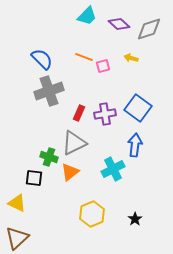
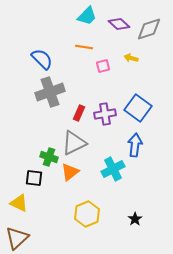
orange line: moved 10 px up; rotated 12 degrees counterclockwise
gray cross: moved 1 px right, 1 px down
yellow triangle: moved 2 px right
yellow hexagon: moved 5 px left
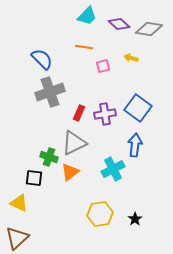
gray diamond: rotated 28 degrees clockwise
yellow hexagon: moved 13 px right; rotated 15 degrees clockwise
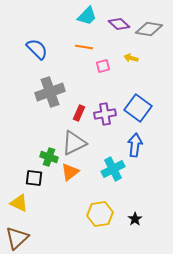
blue semicircle: moved 5 px left, 10 px up
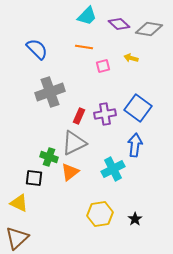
red rectangle: moved 3 px down
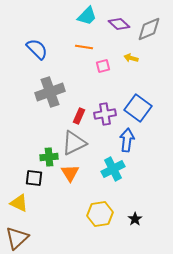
gray diamond: rotated 32 degrees counterclockwise
blue arrow: moved 8 px left, 5 px up
green cross: rotated 24 degrees counterclockwise
orange triangle: moved 1 px down; rotated 24 degrees counterclockwise
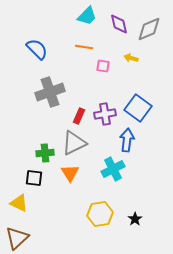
purple diamond: rotated 35 degrees clockwise
pink square: rotated 24 degrees clockwise
green cross: moved 4 px left, 4 px up
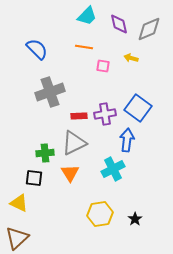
red rectangle: rotated 63 degrees clockwise
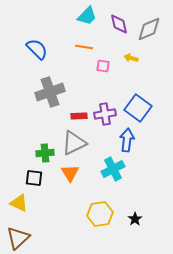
brown triangle: moved 1 px right
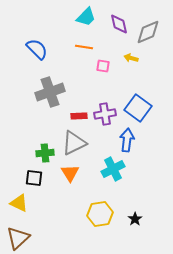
cyan trapezoid: moved 1 px left, 1 px down
gray diamond: moved 1 px left, 3 px down
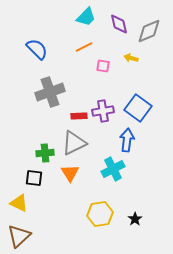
gray diamond: moved 1 px right, 1 px up
orange line: rotated 36 degrees counterclockwise
purple cross: moved 2 px left, 3 px up
brown triangle: moved 1 px right, 2 px up
